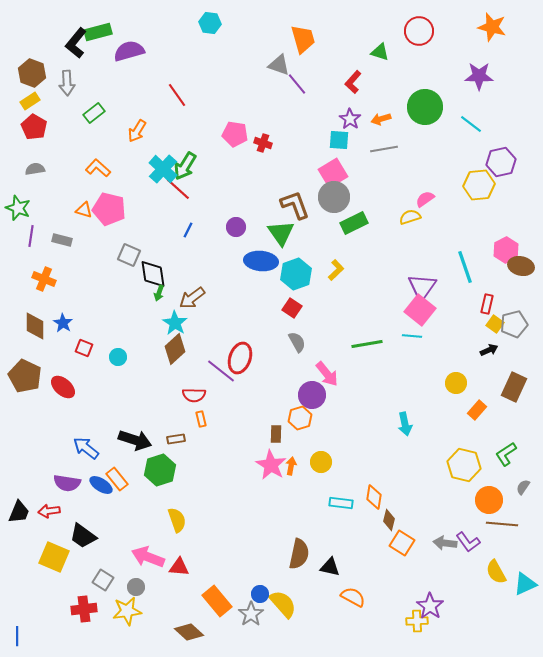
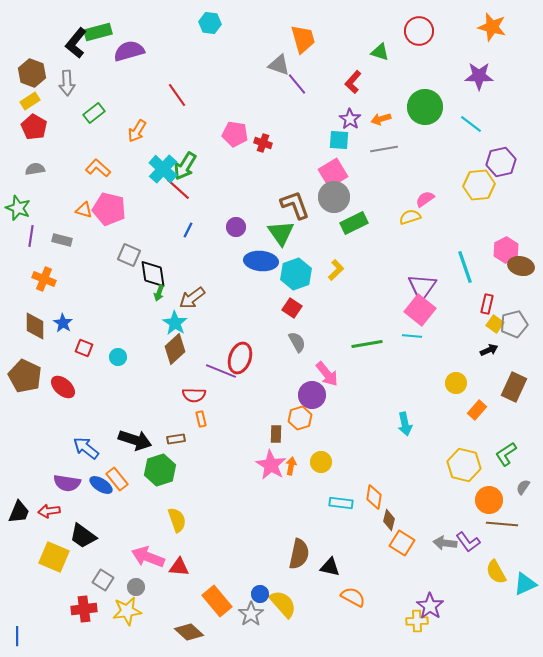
purple line at (221, 371): rotated 16 degrees counterclockwise
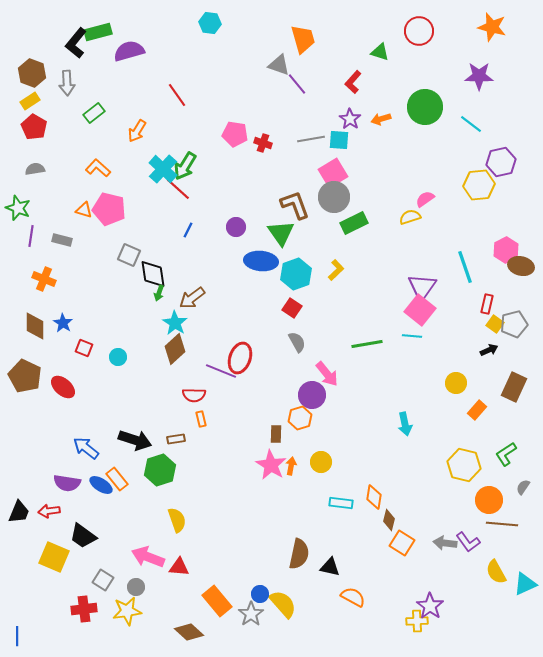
gray line at (384, 149): moved 73 px left, 10 px up
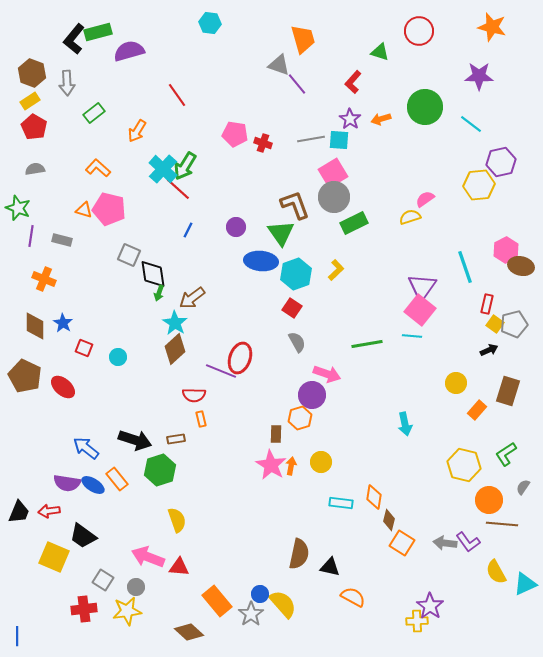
black L-shape at (76, 43): moved 2 px left, 4 px up
pink arrow at (327, 374): rotated 32 degrees counterclockwise
brown rectangle at (514, 387): moved 6 px left, 4 px down; rotated 8 degrees counterclockwise
blue ellipse at (101, 485): moved 8 px left
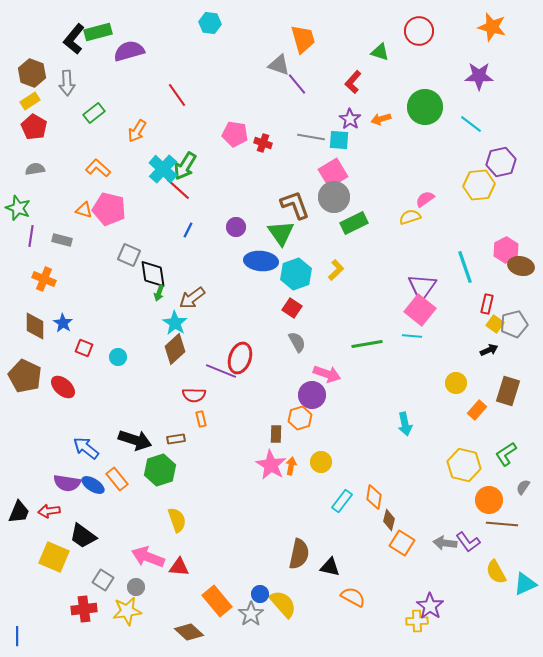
gray line at (311, 139): moved 2 px up; rotated 20 degrees clockwise
cyan rectangle at (341, 503): moved 1 px right, 2 px up; rotated 60 degrees counterclockwise
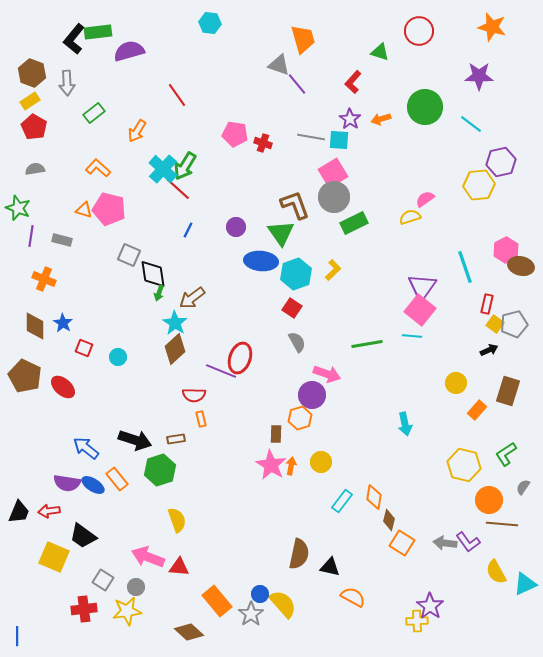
green rectangle at (98, 32): rotated 8 degrees clockwise
yellow L-shape at (336, 270): moved 3 px left
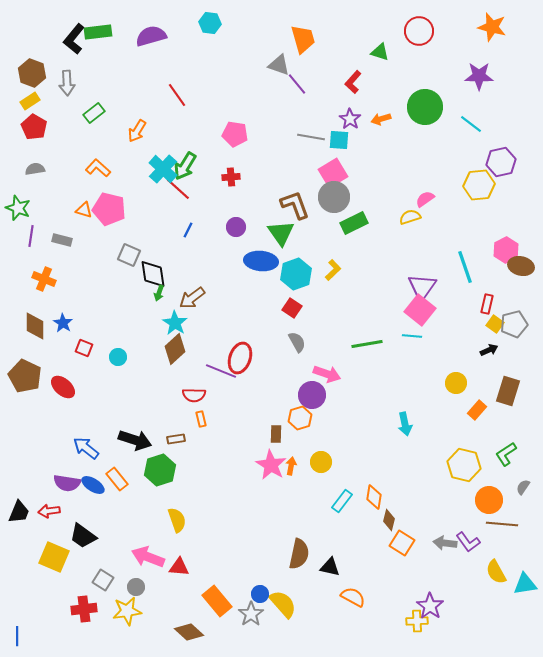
purple semicircle at (129, 51): moved 22 px right, 15 px up
red cross at (263, 143): moved 32 px left, 34 px down; rotated 24 degrees counterclockwise
cyan triangle at (525, 584): rotated 15 degrees clockwise
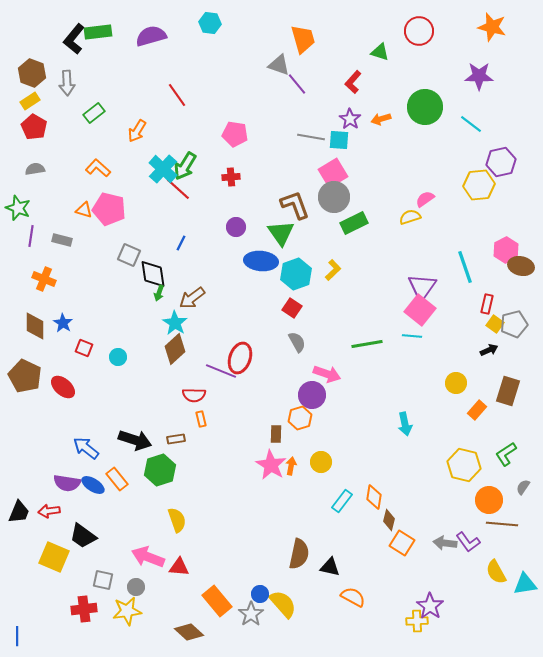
blue line at (188, 230): moved 7 px left, 13 px down
gray square at (103, 580): rotated 20 degrees counterclockwise
